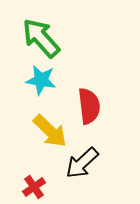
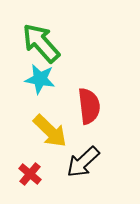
green arrow: moved 5 px down
cyan star: moved 1 px left, 1 px up
black arrow: moved 1 px right, 1 px up
red cross: moved 4 px left, 13 px up; rotated 15 degrees counterclockwise
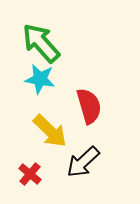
red semicircle: rotated 9 degrees counterclockwise
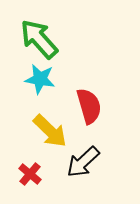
green arrow: moved 2 px left, 4 px up
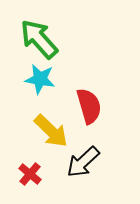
yellow arrow: moved 1 px right
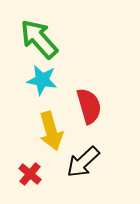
cyan star: moved 2 px right, 1 px down
yellow arrow: rotated 30 degrees clockwise
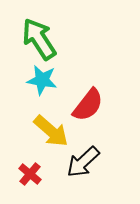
green arrow: rotated 9 degrees clockwise
red semicircle: moved 1 px left, 1 px up; rotated 54 degrees clockwise
yellow arrow: rotated 33 degrees counterclockwise
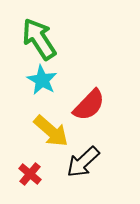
cyan star: rotated 20 degrees clockwise
red semicircle: moved 1 px right; rotated 6 degrees clockwise
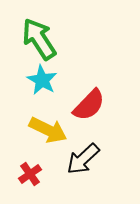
yellow arrow: moved 3 px left, 1 px up; rotated 15 degrees counterclockwise
black arrow: moved 3 px up
red cross: rotated 15 degrees clockwise
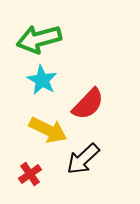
green arrow: rotated 72 degrees counterclockwise
red semicircle: moved 1 px left, 1 px up
